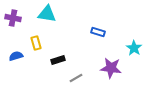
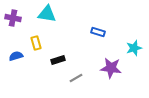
cyan star: rotated 21 degrees clockwise
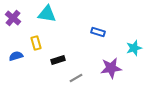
purple cross: rotated 28 degrees clockwise
purple star: rotated 15 degrees counterclockwise
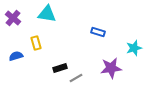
black rectangle: moved 2 px right, 8 px down
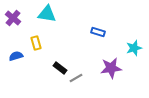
black rectangle: rotated 56 degrees clockwise
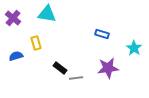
blue rectangle: moved 4 px right, 2 px down
cyan star: rotated 21 degrees counterclockwise
purple star: moved 3 px left
gray line: rotated 24 degrees clockwise
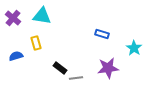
cyan triangle: moved 5 px left, 2 px down
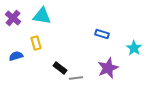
purple star: rotated 15 degrees counterclockwise
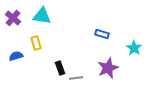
black rectangle: rotated 32 degrees clockwise
